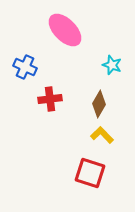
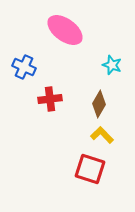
pink ellipse: rotated 9 degrees counterclockwise
blue cross: moved 1 px left
red square: moved 4 px up
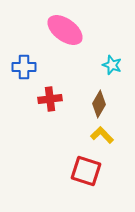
blue cross: rotated 25 degrees counterclockwise
red square: moved 4 px left, 2 px down
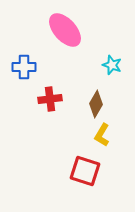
pink ellipse: rotated 12 degrees clockwise
brown diamond: moved 3 px left
yellow L-shape: rotated 105 degrees counterclockwise
red square: moved 1 px left
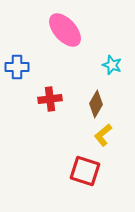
blue cross: moved 7 px left
yellow L-shape: moved 1 px right; rotated 20 degrees clockwise
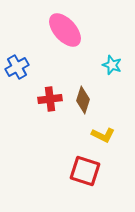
blue cross: rotated 30 degrees counterclockwise
brown diamond: moved 13 px left, 4 px up; rotated 12 degrees counterclockwise
yellow L-shape: rotated 115 degrees counterclockwise
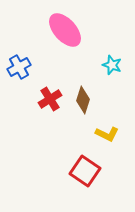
blue cross: moved 2 px right
red cross: rotated 25 degrees counterclockwise
yellow L-shape: moved 4 px right, 1 px up
red square: rotated 16 degrees clockwise
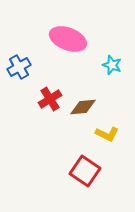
pink ellipse: moved 3 px right, 9 px down; rotated 27 degrees counterclockwise
brown diamond: moved 7 px down; rotated 68 degrees clockwise
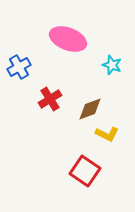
brown diamond: moved 7 px right, 2 px down; rotated 16 degrees counterclockwise
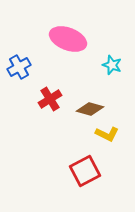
brown diamond: rotated 36 degrees clockwise
red square: rotated 28 degrees clockwise
